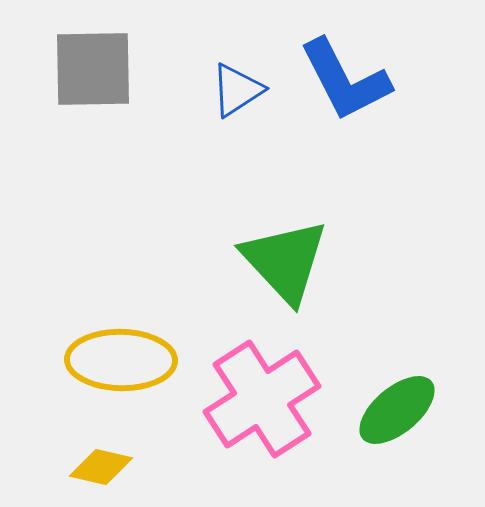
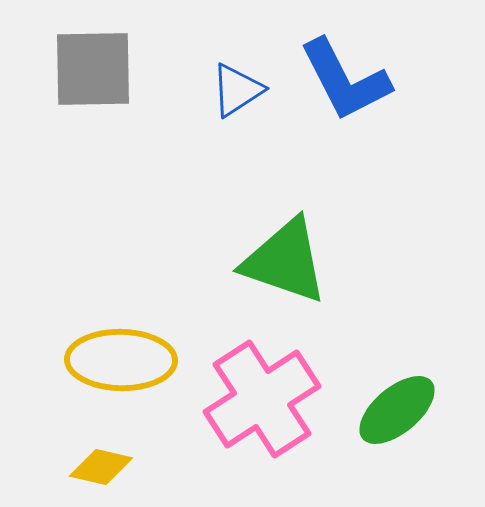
green triangle: rotated 28 degrees counterclockwise
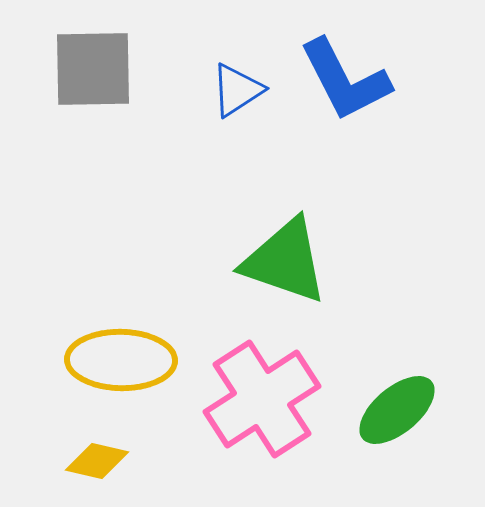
yellow diamond: moved 4 px left, 6 px up
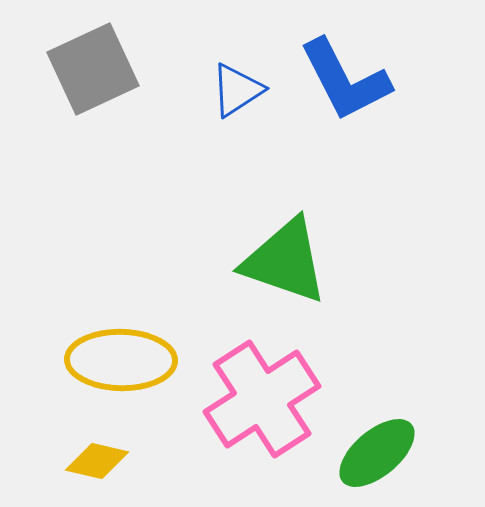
gray square: rotated 24 degrees counterclockwise
green ellipse: moved 20 px left, 43 px down
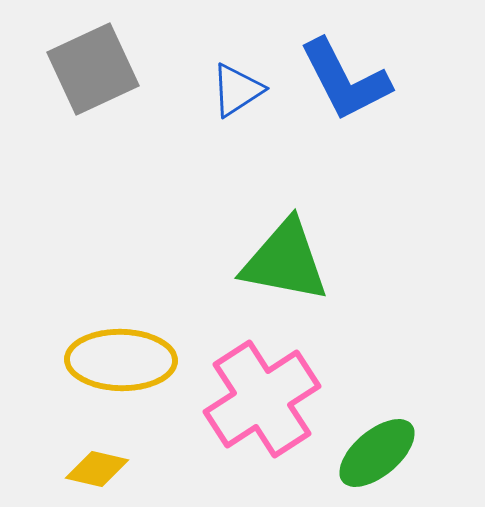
green triangle: rotated 8 degrees counterclockwise
yellow diamond: moved 8 px down
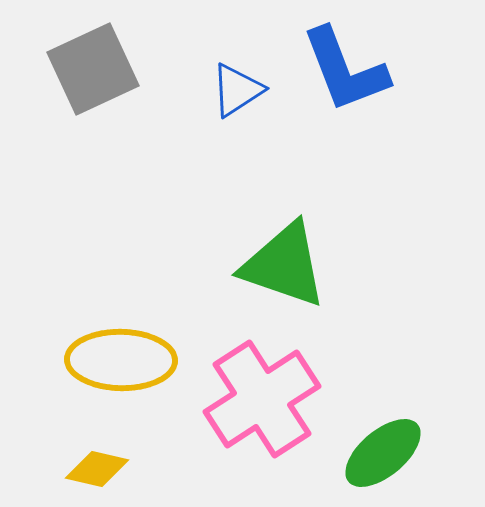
blue L-shape: moved 10 px up; rotated 6 degrees clockwise
green triangle: moved 1 px left, 4 px down; rotated 8 degrees clockwise
green ellipse: moved 6 px right
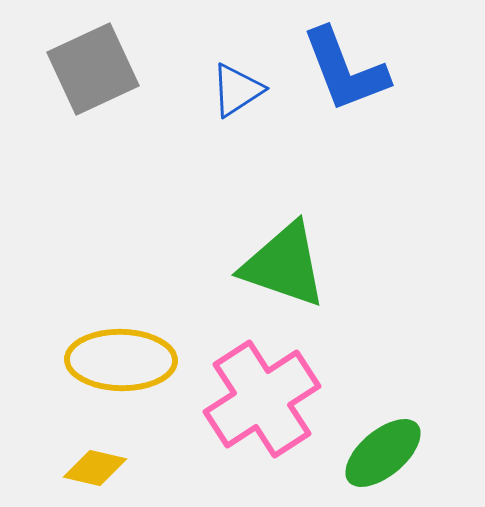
yellow diamond: moved 2 px left, 1 px up
